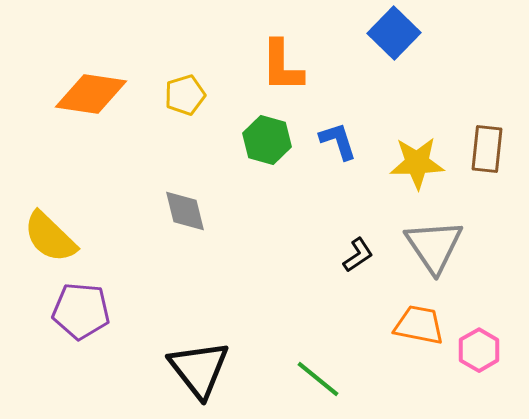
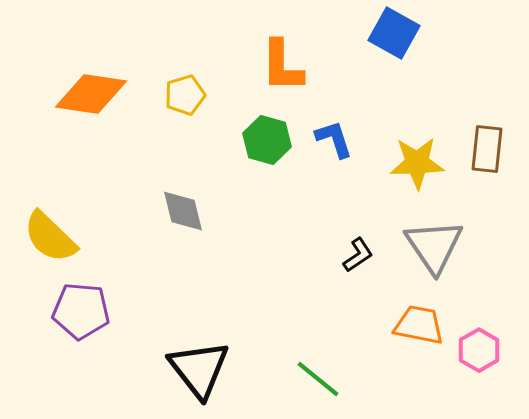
blue square: rotated 15 degrees counterclockwise
blue L-shape: moved 4 px left, 2 px up
gray diamond: moved 2 px left
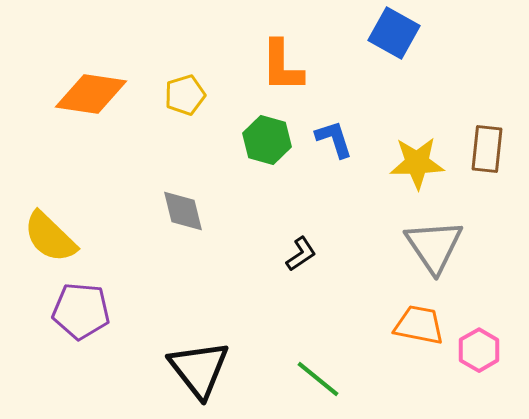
black L-shape: moved 57 px left, 1 px up
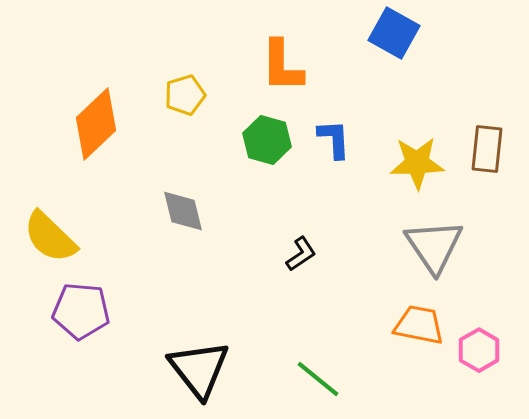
orange diamond: moved 5 px right, 30 px down; rotated 52 degrees counterclockwise
blue L-shape: rotated 15 degrees clockwise
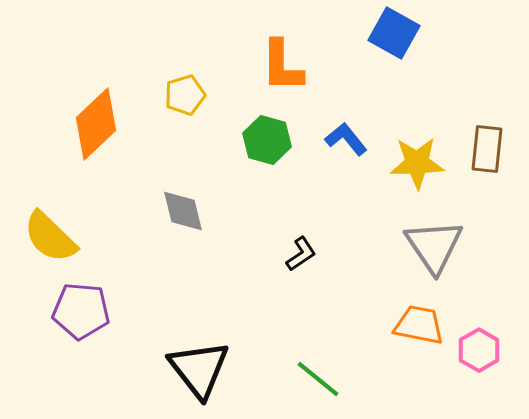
blue L-shape: moved 12 px right; rotated 36 degrees counterclockwise
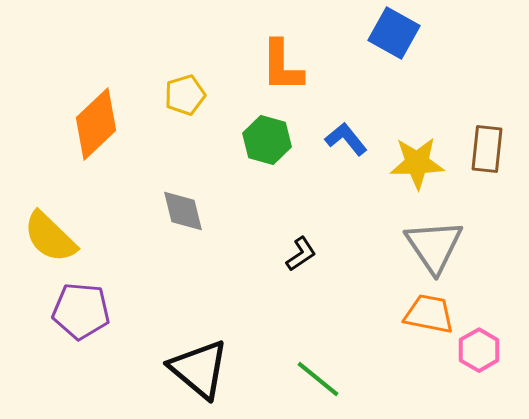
orange trapezoid: moved 10 px right, 11 px up
black triangle: rotated 12 degrees counterclockwise
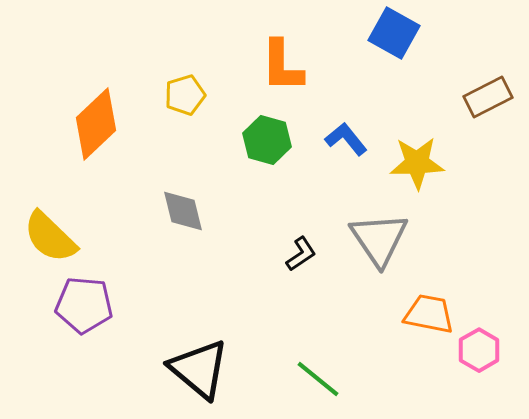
brown rectangle: moved 1 px right, 52 px up; rotated 57 degrees clockwise
gray triangle: moved 55 px left, 7 px up
purple pentagon: moved 3 px right, 6 px up
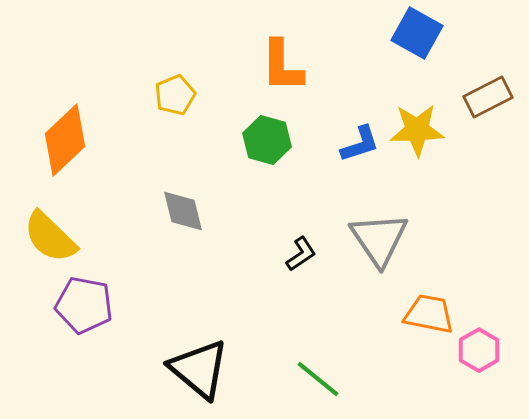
blue square: moved 23 px right
yellow pentagon: moved 10 px left; rotated 6 degrees counterclockwise
orange diamond: moved 31 px left, 16 px down
blue L-shape: moved 14 px right, 5 px down; rotated 111 degrees clockwise
yellow star: moved 33 px up
purple pentagon: rotated 6 degrees clockwise
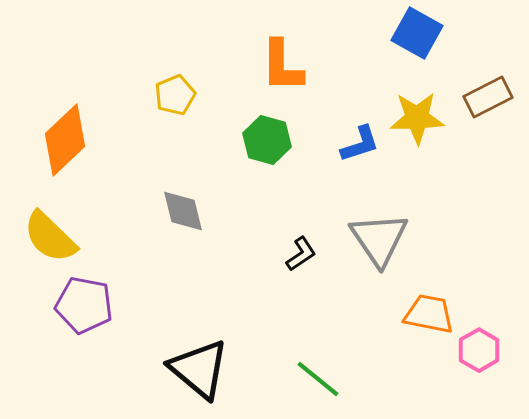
yellow star: moved 12 px up
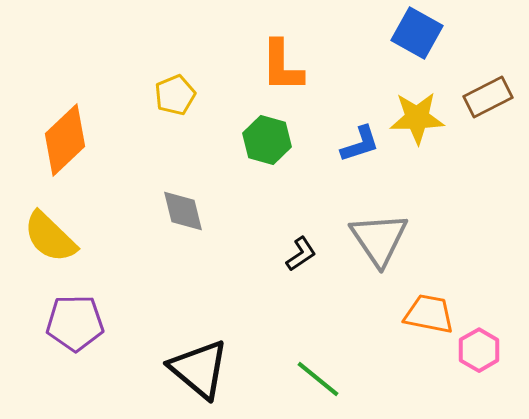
purple pentagon: moved 9 px left, 18 px down; rotated 12 degrees counterclockwise
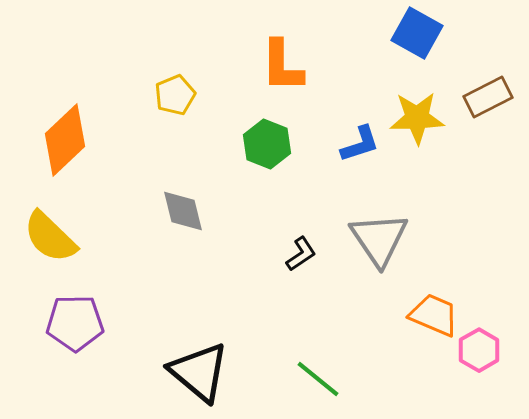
green hexagon: moved 4 px down; rotated 6 degrees clockwise
orange trapezoid: moved 5 px right, 1 px down; rotated 12 degrees clockwise
black triangle: moved 3 px down
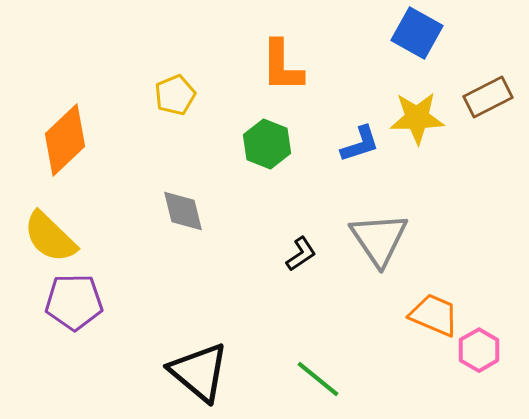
purple pentagon: moved 1 px left, 21 px up
